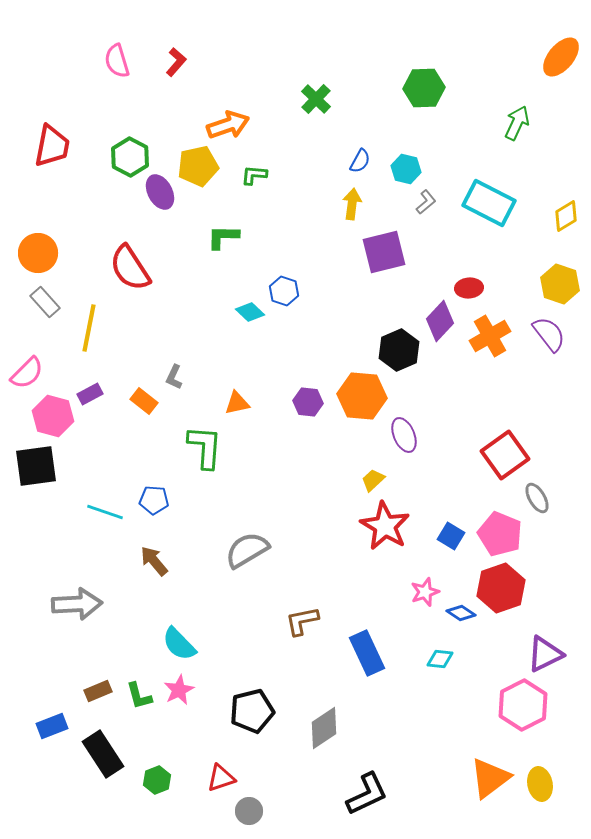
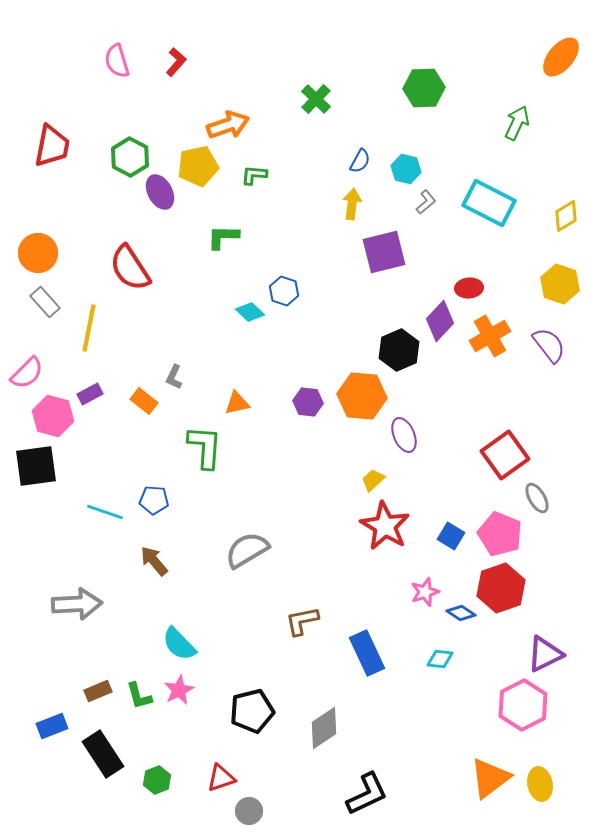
purple semicircle at (549, 334): moved 11 px down
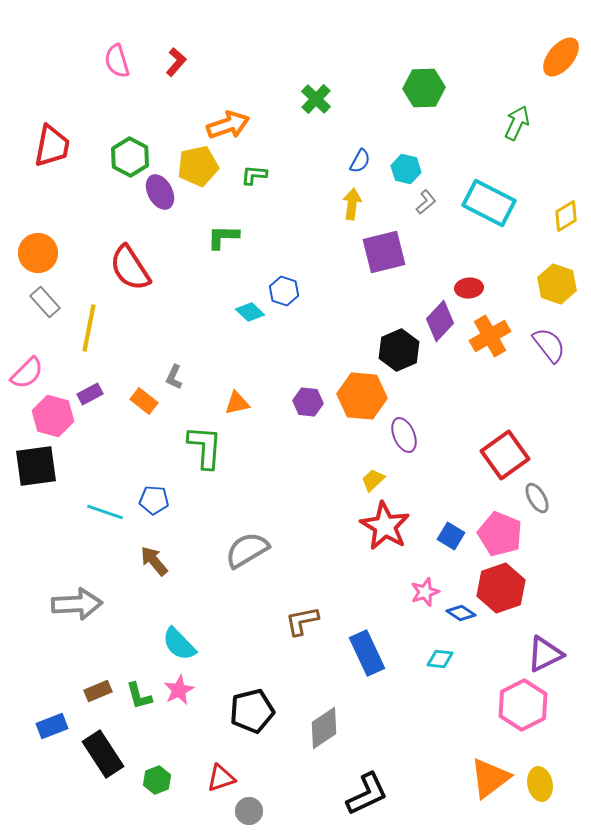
yellow hexagon at (560, 284): moved 3 px left
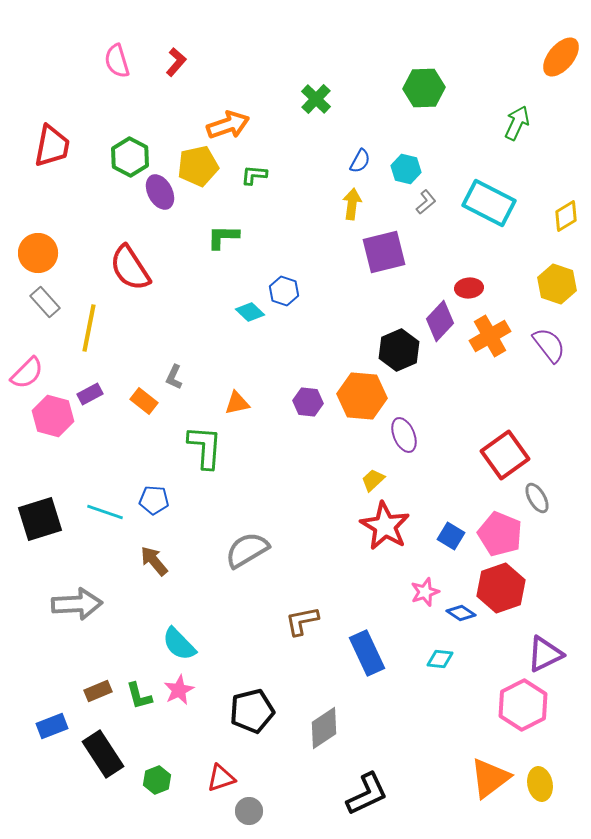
black square at (36, 466): moved 4 px right, 53 px down; rotated 9 degrees counterclockwise
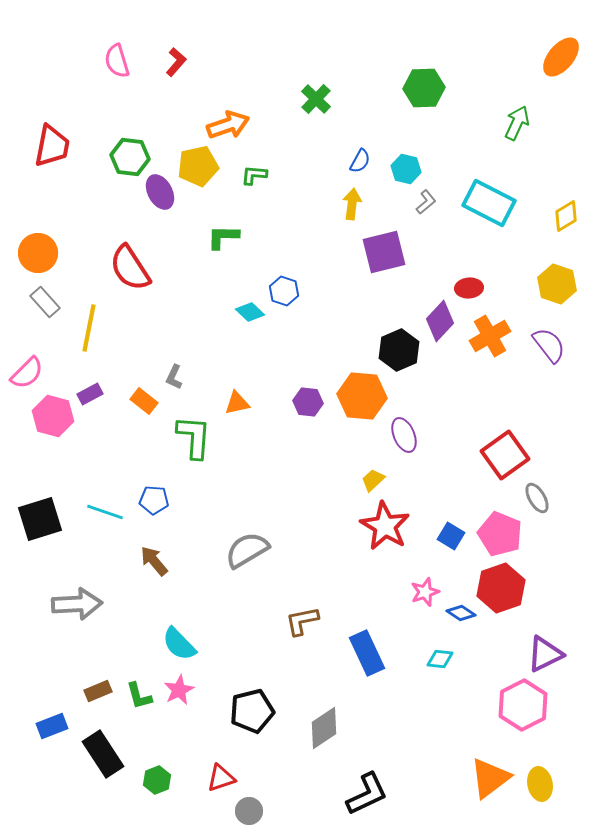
green hexagon at (130, 157): rotated 21 degrees counterclockwise
green L-shape at (205, 447): moved 11 px left, 10 px up
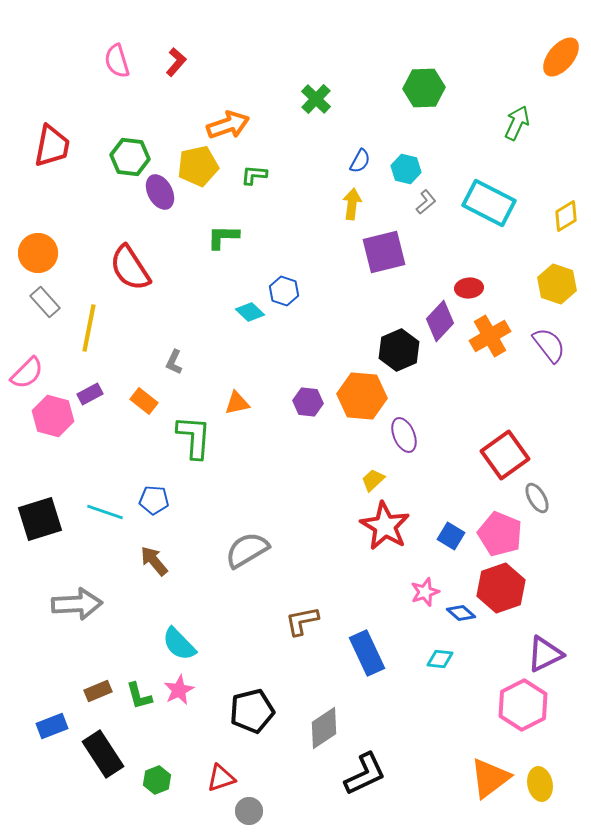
gray L-shape at (174, 377): moved 15 px up
blue diamond at (461, 613): rotated 8 degrees clockwise
black L-shape at (367, 794): moved 2 px left, 20 px up
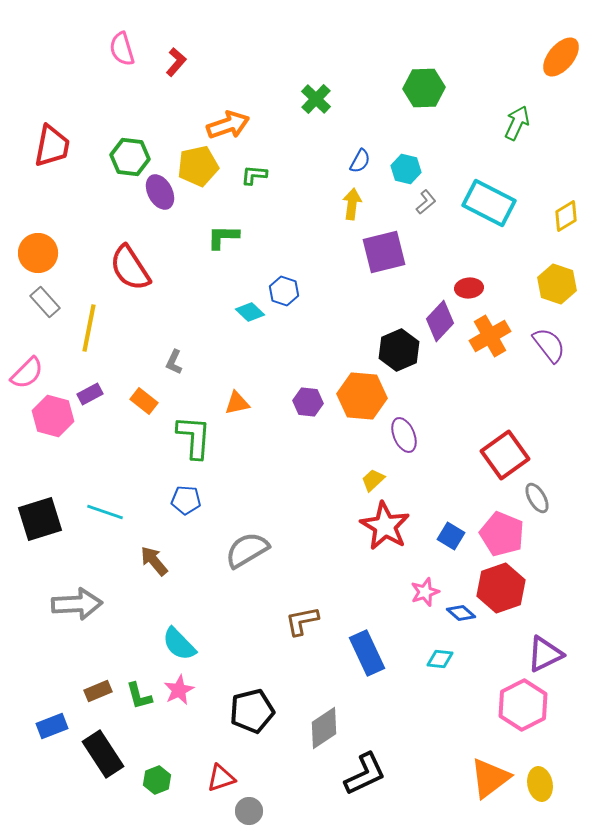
pink semicircle at (117, 61): moved 5 px right, 12 px up
blue pentagon at (154, 500): moved 32 px right
pink pentagon at (500, 534): moved 2 px right
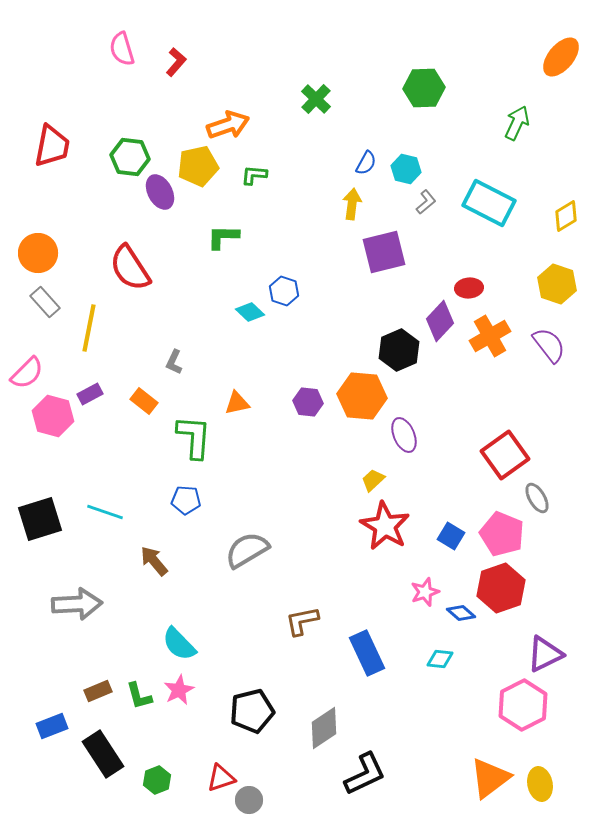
blue semicircle at (360, 161): moved 6 px right, 2 px down
gray circle at (249, 811): moved 11 px up
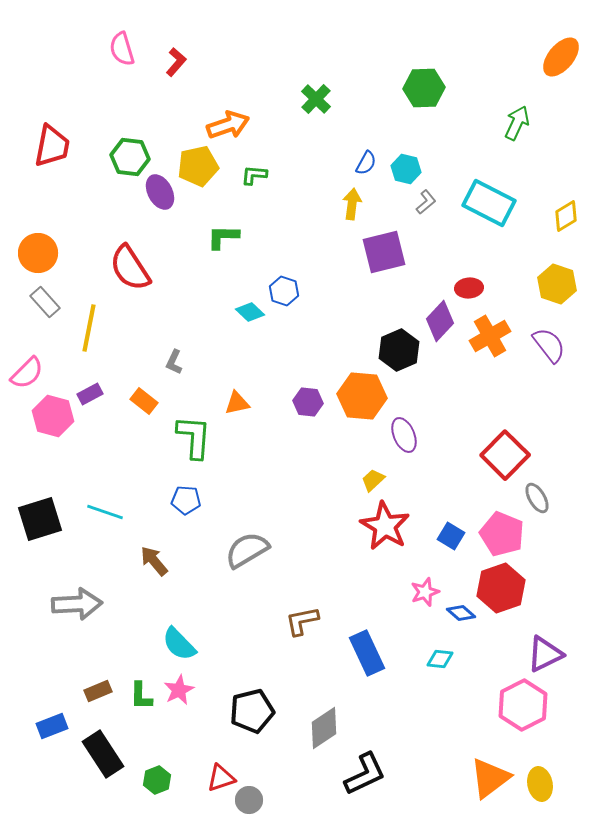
red square at (505, 455): rotated 9 degrees counterclockwise
green L-shape at (139, 696): moved 2 px right; rotated 16 degrees clockwise
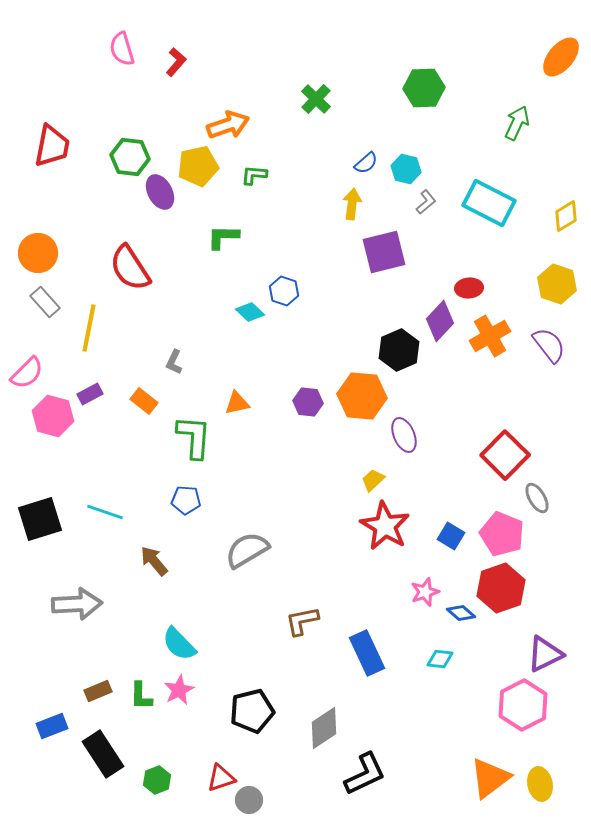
blue semicircle at (366, 163): rotated 20 degrees clockwise
